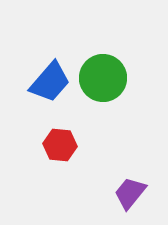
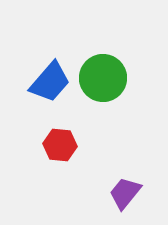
purple trapezoid: moved 5 px left
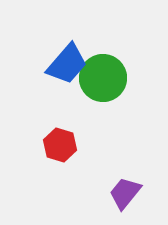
blue trapezoid: moved 17 px right, 18 px up
red hexagon: rotated 12 degrees clockwise
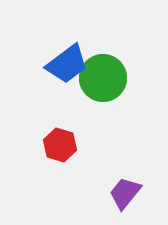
blue trapezoid: rotated 12 degrees clockwise
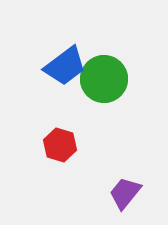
blue trapezoid: moved 2 px left, 2 px down
green circle: moved 1 px right, 1 px down
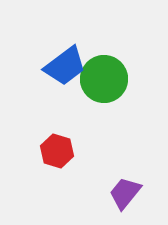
red hexagon: moved 3 px left, 6 px down
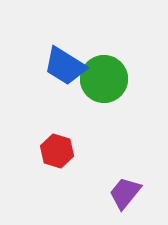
blue trapezoid: rotated 69 degrees clockwise
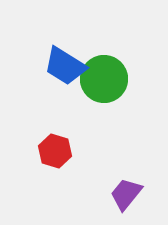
red hexagon: moved 2 px left
purple trapezoid: moved 1 px right, 1 px down
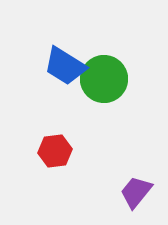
red hexagon: rotated 24 degrees counterclockwise
purple trapezoid: moved 10 px right, 2 px up
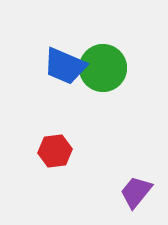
blue trapezoid: rotated 9 degrees counterclockwise
green circle: moved 1 px left, 11 px up
